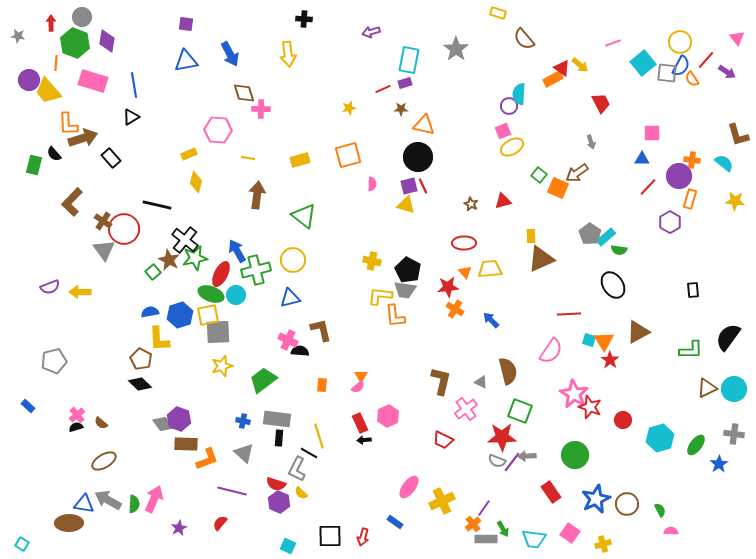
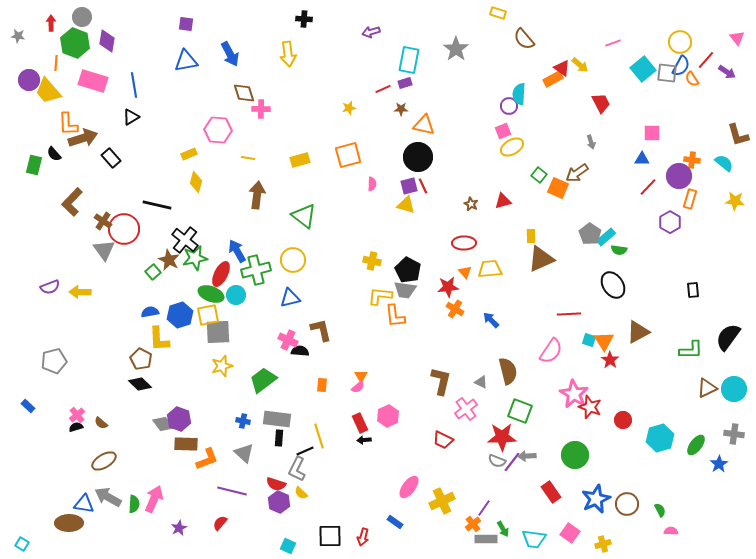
cyan square at (643, 63): moved 6 px down
black line at (309, 453): moved 4 px left, 2 px up; rotated 54 degrees counterclockwise
gray arrow at (108, 500): moved 3 px up
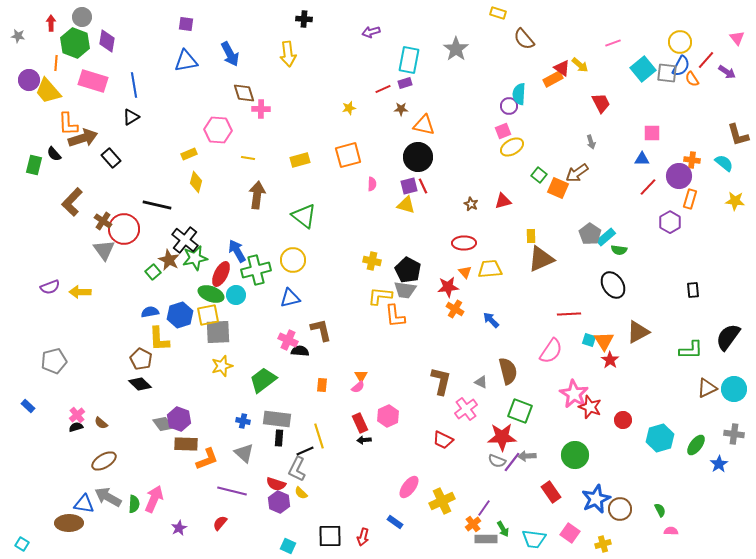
brown circle at (627, 504): moved 7 px left, 5 px down
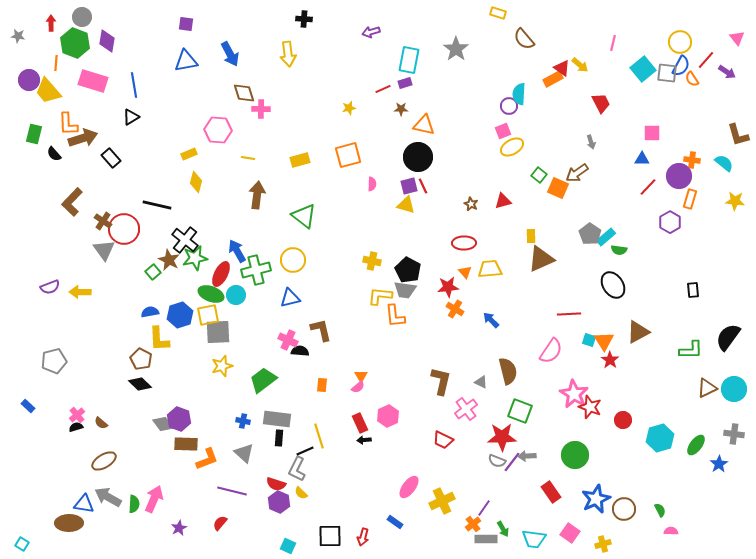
pink line at (613, 43): rotated 56 degrees counterclockwise
green rectangle at (34, 165): moved 31 px up
brown circle at (620, 509): moved 4 px right
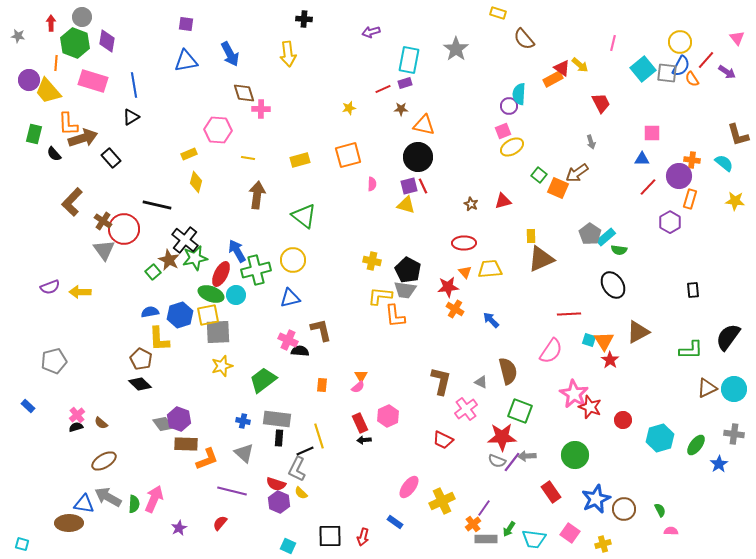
green arrow at (503, 529): moved 6 px right; rotated 63 degrees clockwise
cyan square at (22, 544): rotated 16 degrees counterclockwise
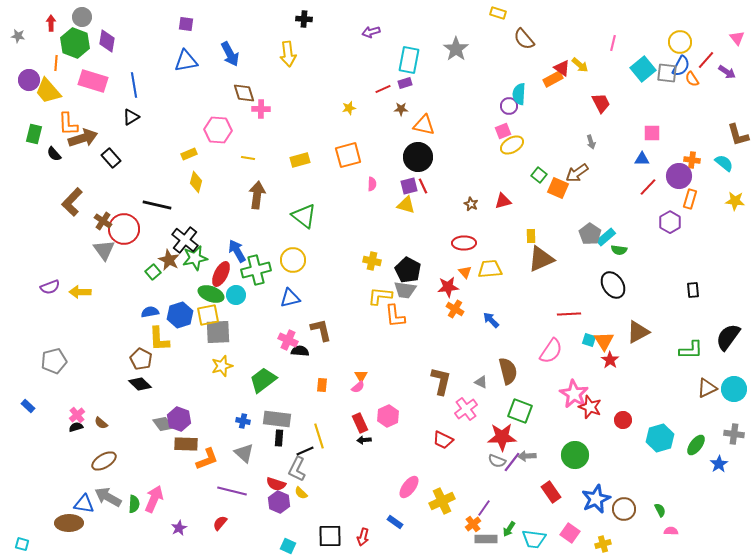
yellow ellipse at (512, 147): moved 2 px up
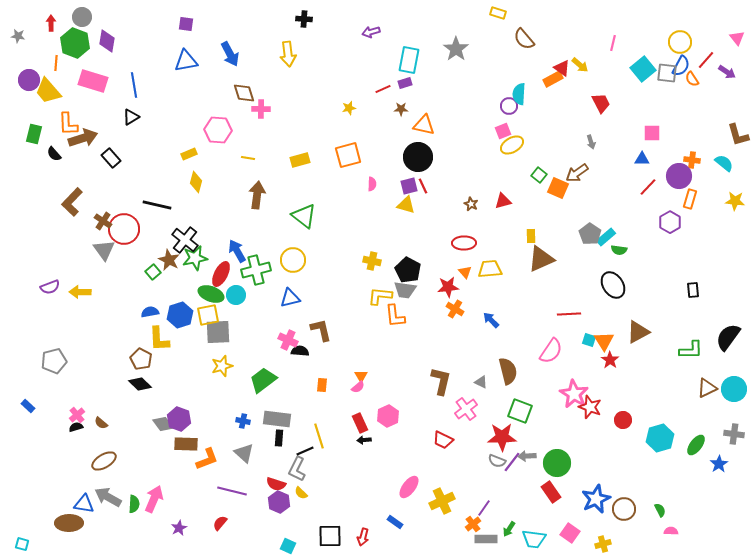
green circle at (575, 455): moved 18 px left, 8 px down
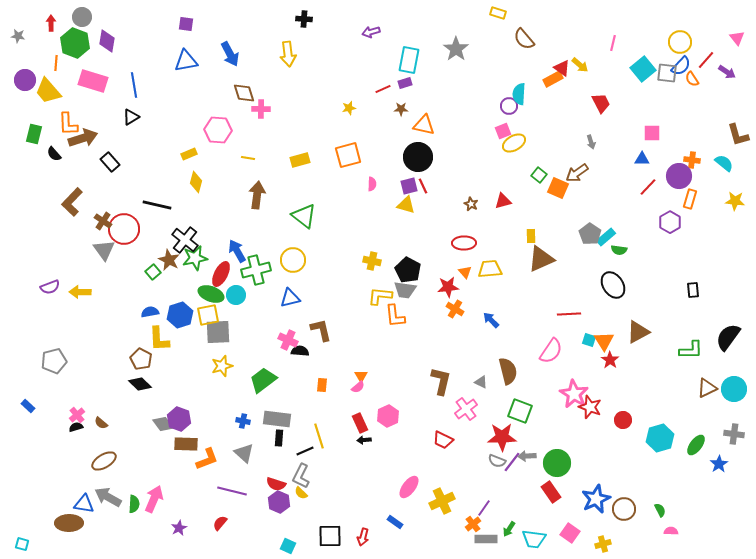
blue semicircle at (681, 66): rotated 15 degrees clockwise
purple circle at (29, 80): moved 4 px left
yellow ellipse at (512, 145): moved 2 px right, 2 px up
black rectangle at (111, 158): moved 1 px left, 4 px down
gray L-shape at (297, 469): moved 4 px right, 7 px down
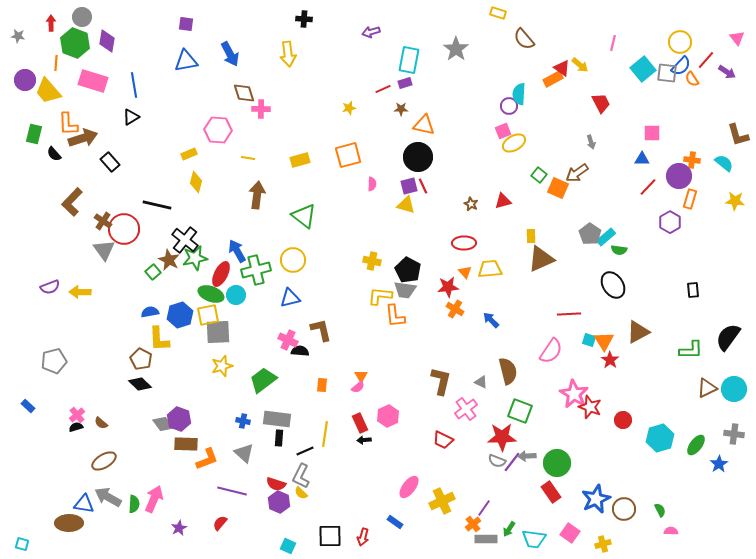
yellow line at (319, 436): moved 6 px right, 2 px up; rotated 25 degrees clockwise
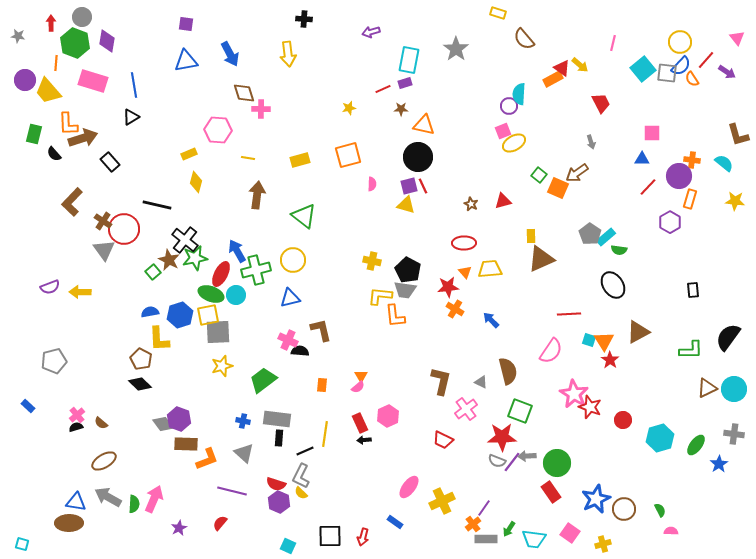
blue triangle at (84, 504): moved 8 px left, 2 px up
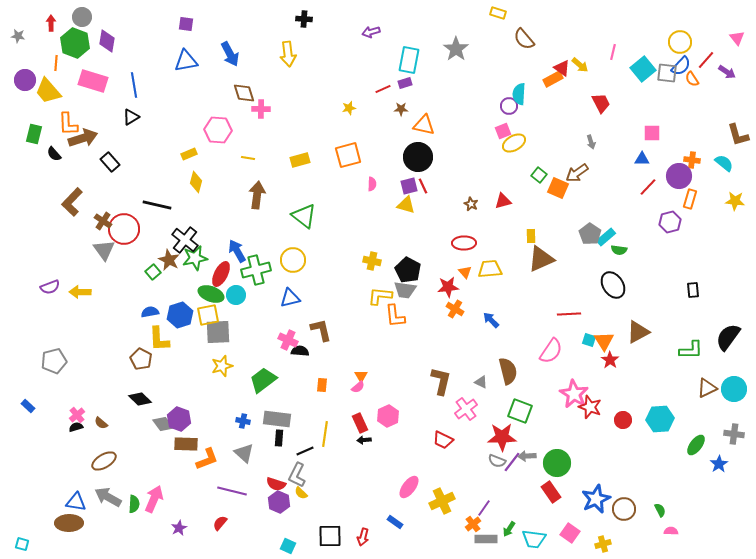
pink line at (613, 43): moved 9 px down
purple hexagon at (670, 222): rotated 15 degrees clockwise
black diamond at (140, 384): moved 15 px down
cyan hexagon at (660, 438): moved 19 px up; rotated 12 degrees clockwise
gray L-shape at (301, 476): moved 4 px left, 1 px up
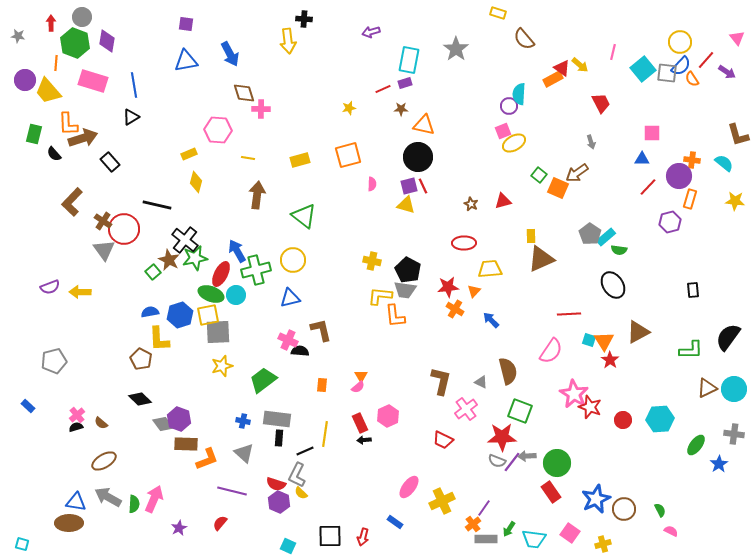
yellow arrow at (288, 54): moved 13 px up
orange triangle at (465, 272): moved 9 px right, 19 px down; rotated 24 degrees clockwise
pink semicircle at (671, 531): rotated 24 degrees clockwise
